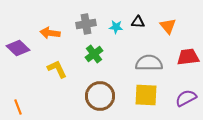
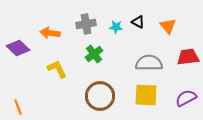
black triangle: rotated 24 degrees clockwise
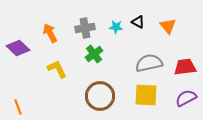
gray cross: moved 1 px left, 4 px down
orange arrow: rotated 54 degrees clockwise
red trapezoid: moved 3 px left, 10 px down
gray semicircle: rotated 12 degrees counterclockwise
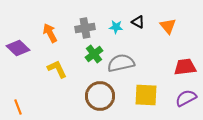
gray semicircle: moved 28 px left
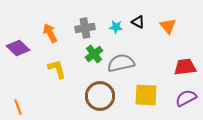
yellow L-shape: rotated 10 degrees clockwise
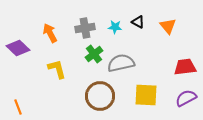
cyan star: moved 1 px left
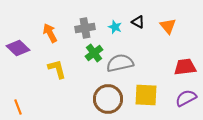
cyan star: rotated 16 degrees clockwise
green cross: moved 1 px up
gray semicircle: moved 1 px left
brown circle: moved 8 px right, 3 px down
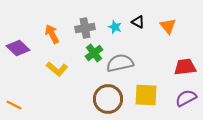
orange arrow: moved 2 px right, 1 px down
yellow L-shape: rotated 145 degrees clockwise
orange line: moved 4 px left, 2 px up; rotated 42 degrees counterclockwise
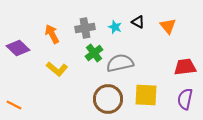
purple semicircle: moved 1 px left, 1 px down; rotated 50 degrees counterclockwise
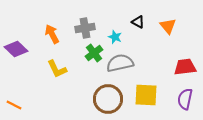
cyan star: moved 10 px down
purple diamond: moved 2 px left, 1 px down
yellow L-shape: rotated 25 degrees clockwise
